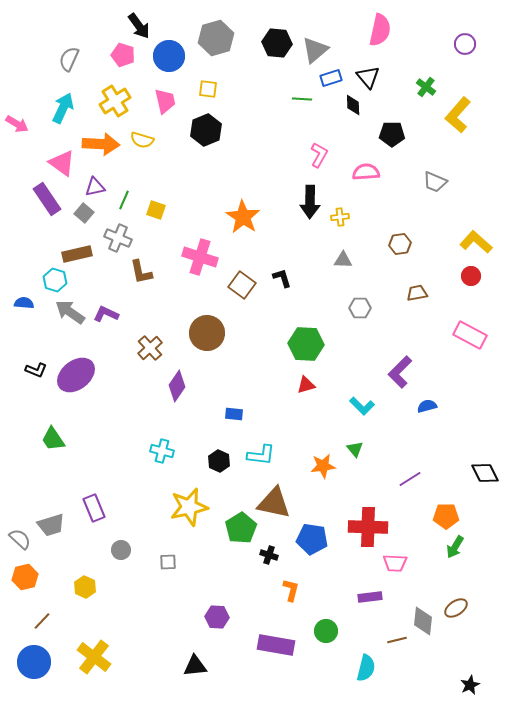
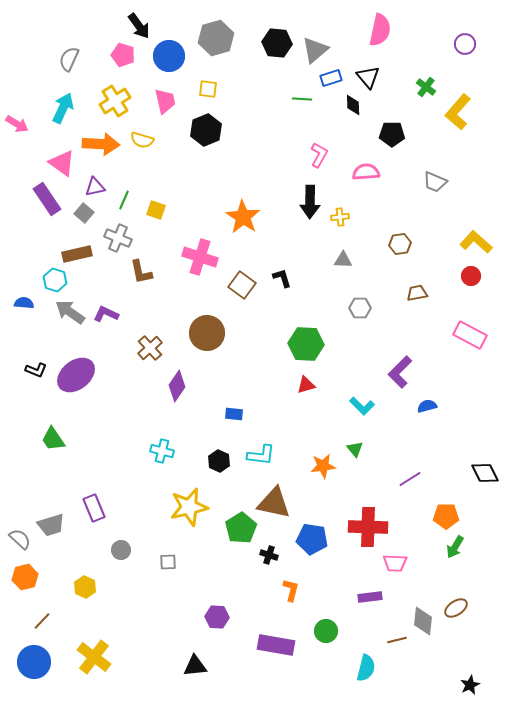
yellow L-shape at (458, 115): moved 3 px up
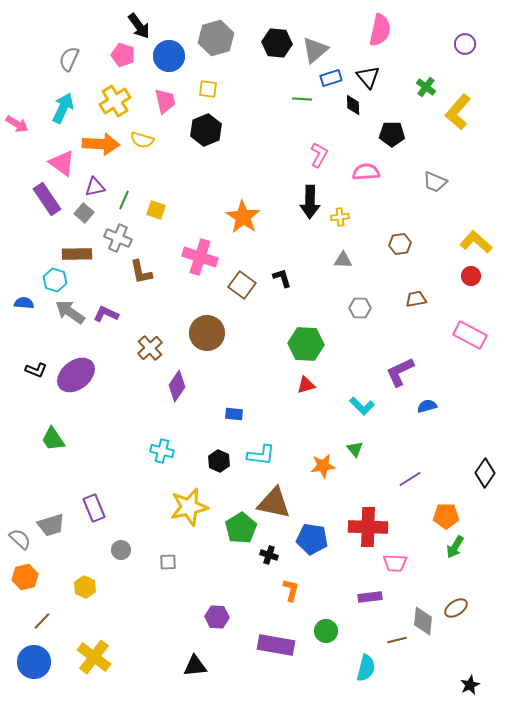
brown rectangle at (77, 254): rotated 12 degrees clockwise
brown trapezoid at (417, 293): moved 1 px left, 6 px down
purple L-shape at (400, 372): rotated 20 degrees clockwise
black diamond at (485, 473): rotated 60 degrees clockwise
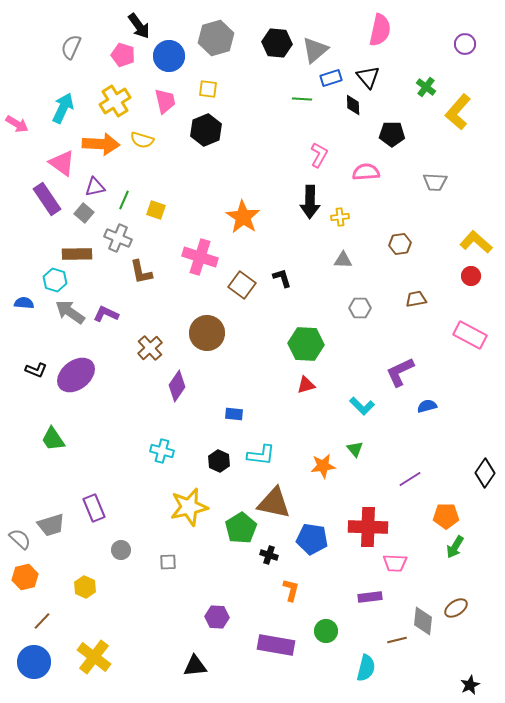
gray semicircle at (69, 59): moved 2 px right, 12 px up
gray trapezoid at (435, 182): rotated 20 degrees counterclockwise
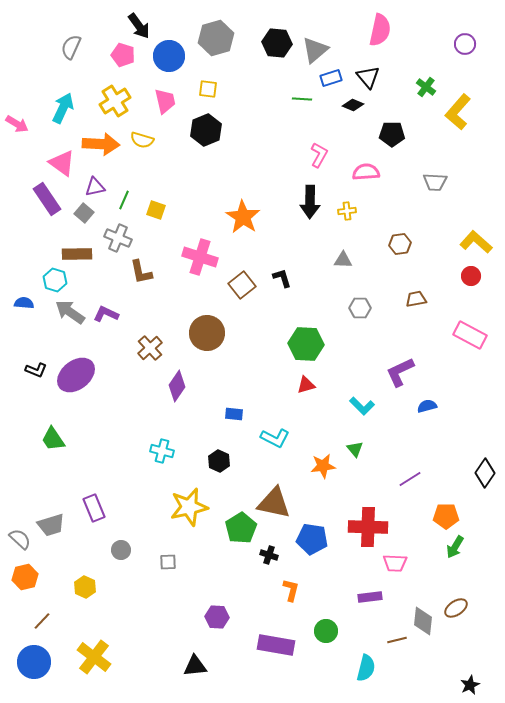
black diamond at (353, 105): rotated 65 degrees counterclockwise
yellow cross at (340, 217): moved 7 px right, 6 px up
brown square at (242, 285): rotated 16 degrees clockwise
cyan L-shape at (261, 455): moved 14 px right, 17 px up; rotated 20 degrees clockwise
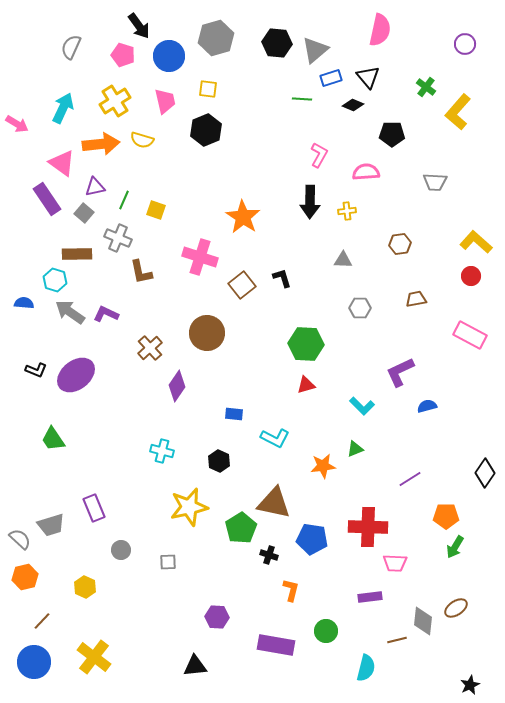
orange arrow at (101, 144): rotated 9 degrees counterclockwise
green triangle at (355, 449): rotated 48 degrees clockwise
